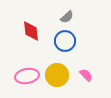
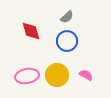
red diamond: rotated 10 degrees counterclockwise
blue circle: moved 2 px right
pink semicircle: rotated 16 degrees counterclockwise
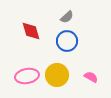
pink semicircle: moved 5 px right, 2 px down
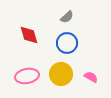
red diamond: moved 2 px left, 4 px down
blue circle: moved 2 px down
yellow circle: moved 4 px right, 1 px up
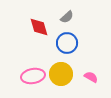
red diamond: moved 10 px right, 8 px up
pink ellipse: moved 6 px right
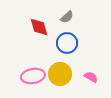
yellow circle: moved 1 px left
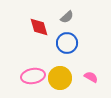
yellow circle: moved 4 px down
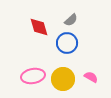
gray semicircle: moved 4 px right, 3 px down
yellow circle: moved 3 px right, 1 px down
